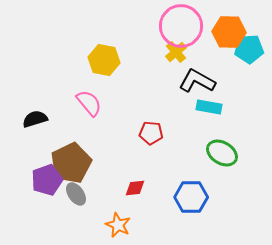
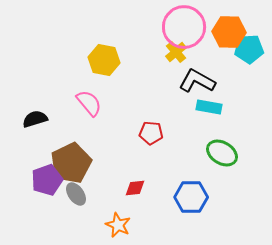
pink circle: moved 3 px right, 1 px down
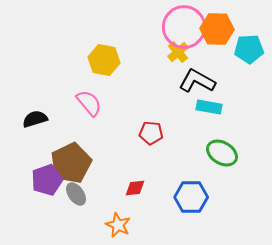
orange hexagon: moved 12 px left, 3 px up
yellow cross: moved 2 px right
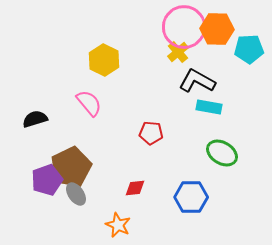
yellow hexagon: rotated 16 degrees clockwise
brown pentagon: moved 4 px down
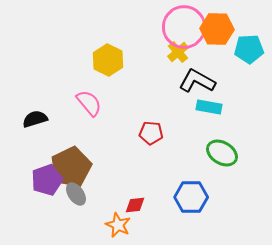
yellow hexagon: moved 4 px right
red diamond: moved 17 px down
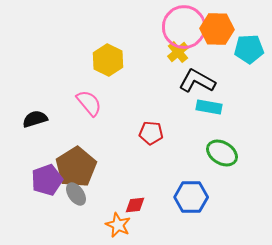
brown pentagon: moved 5 px right; rotated 6 degrees counterclockwise
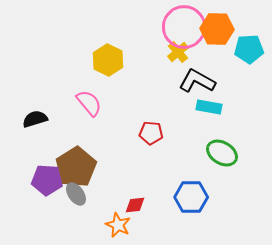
purple pentagon: rotated 24 degrees clockwise
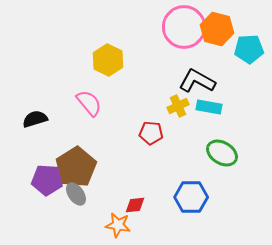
orange hexagon: rotated 12 degrees clockwise
yellow cross: moved 54 px down; rotated 15 degrees clockwise
orange star: rotated 15 degrees counterclockwise
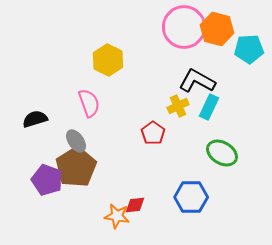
pink semicircle: rotated 20 degrees clockwise
cyan rectangle: rotated 75 degrees counterclockwise
red pentagon: moved 2 px right; rotated 30 degrees clockwise
purple pentagon: rotated 16 degrees clockwise
gray ellipse: moved 53 px up
orange star: moved 1 px left, 9 px up
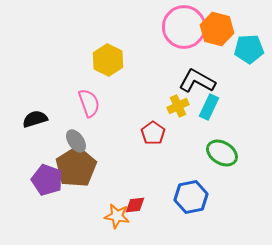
blue hexagon: rotated 12 degrees counterclockwise
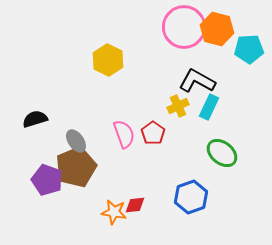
pink semicircle: moved 35 px right, 31 px down
green ellipse: rotated 8 degrees clockwise
brown pentagon: rotated 9 degrees clockwise
blue hexagon: rotated 8 degrees counterclockwise
orange star: moved 3 px left, 4 px up
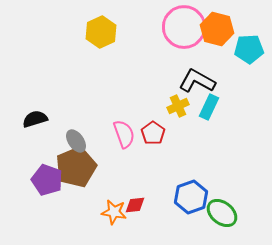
yellow hexagon: moved 7 px left, 28 px up; rotated 8 degrees clockwise
green ellipse: moved 60 px down
